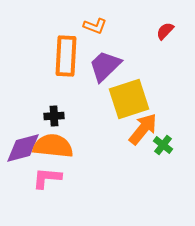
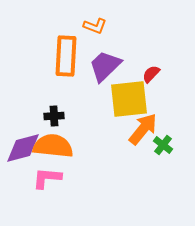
red semicircle: moved 14 px left, 43 px down
yellow square: rotated 12 degrees clockwise
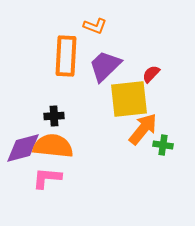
green cross: rotated 30 degrees counterclockwise
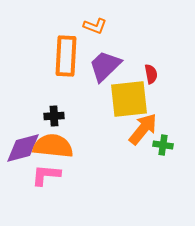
red semicircle: rotated 126 degrees clockwise
pink L-shape: moved 1 px left, 3 px up
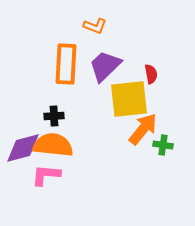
orange rectangle: moved 8 px down
orange semicircle: moved 1 px up
